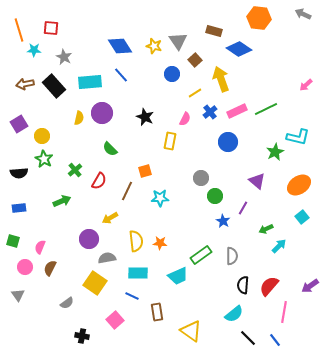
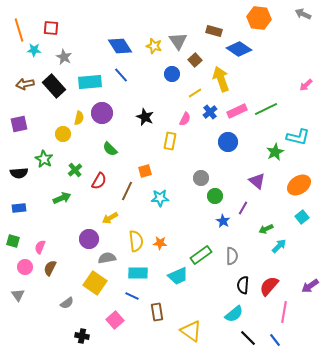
purple square at (19, 124): rotated 18 degrees clockwise
yellow circle at (42, 136): moved 21 px right, 2 px up
green arrow at (62, 201): moved 3 px up
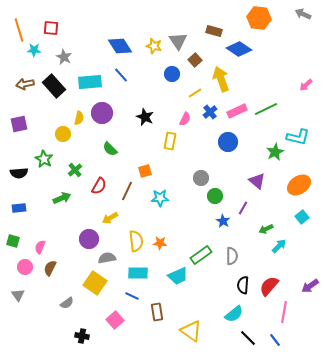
red semicircle at (99, 181): moved 5 px down
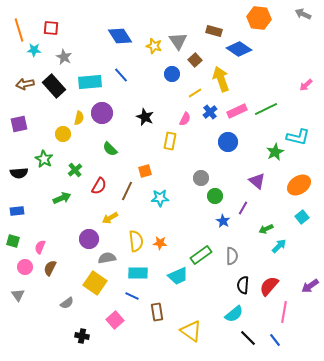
blue diamond at (120, 46): moved 10 px up
blue rectangle at (19, 208): moved 2 px left, 3 px down
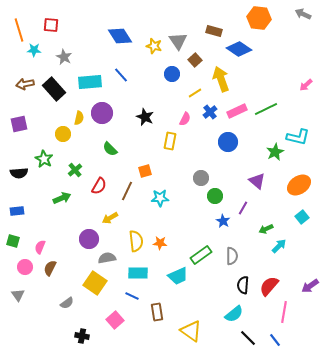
red square at (51, 28): moved 3 px up
black rectangle at (54, 86): moved 3 px down
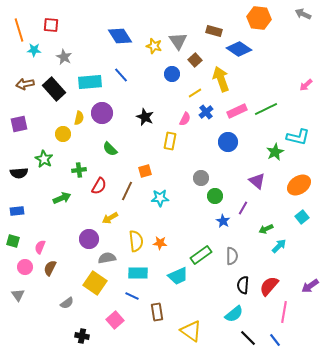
blue cross at (210, 112): moved 4 px left
green cross at (75, 170): moved 4 px right; rotated 32 degrees clockwise
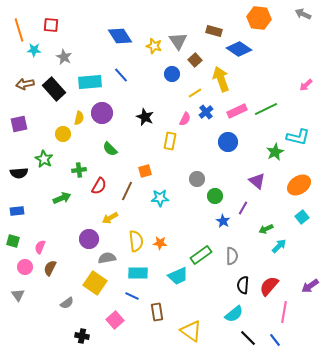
gray circle at (201, 178): moved 4 px left, 1 px down
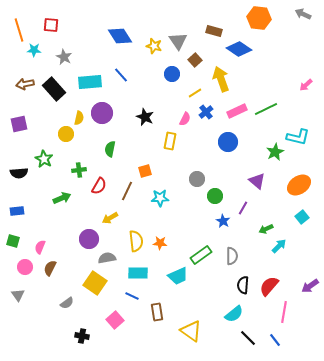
yellow circle at (63, 134): moved 3 px right
green semicircle at (110, 149): rotated 56 degrees clockwise
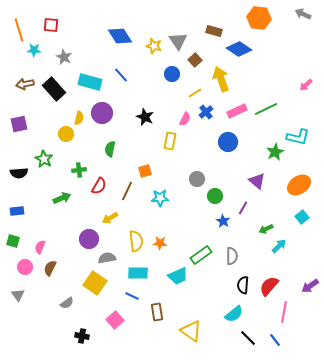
cyan rectangle at (90, 82): rotated 20 degrees clockwise
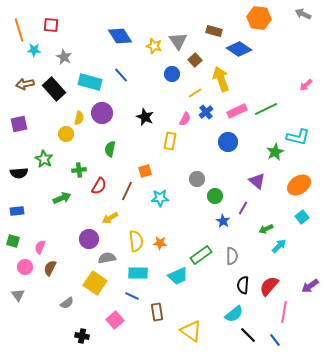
black line at (248, 338): moved 3 px up
